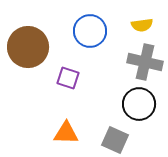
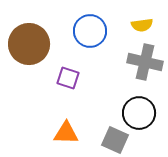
brown circle: moved 1 px right, 3 px up
black circle: moved 9 px down
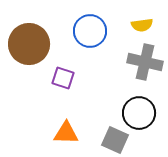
purple square: moved 5 px left
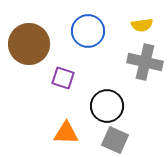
blue circle: moved 2 px left
black circle: moved 32 px left, 7 px up
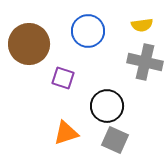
orange triangle: rotated 20 degrees counterclockwise
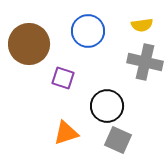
gray square: moved 3 px right
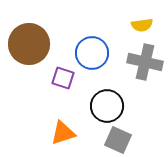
blue circle: moved 4 px right, 22 px down
orange triangle: moved 3 px left
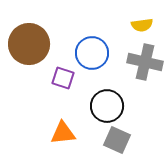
orange triangle: rotated 12 degrees clockwise
gray square: moved 1 px left
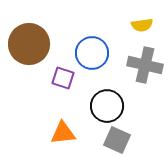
gray cross: moved 3 px down
